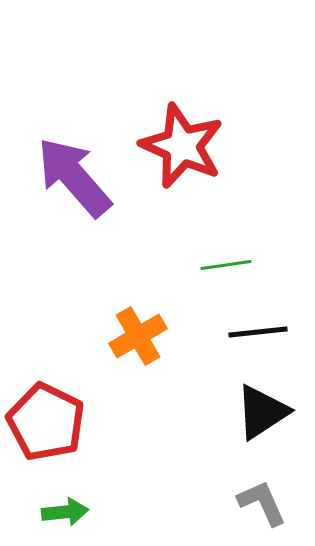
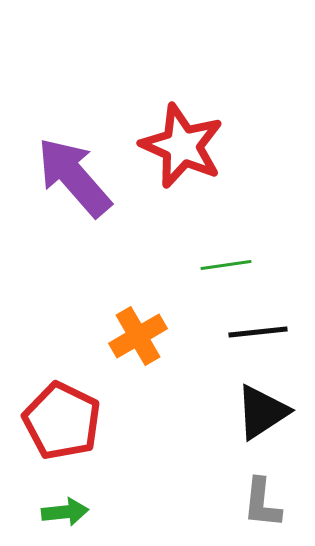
red pentagon: moved 16 px right, 1 px up
gray L-shape: rotated 150 degrees counterclockwise
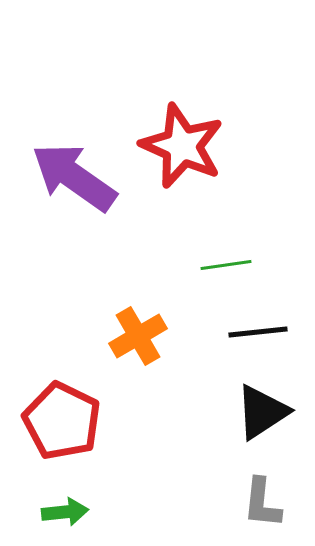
purple arrow: rotated 14 degrees counterclockwise
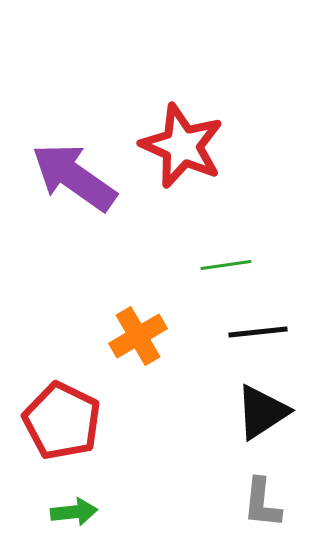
green arrow: moved 9 px right
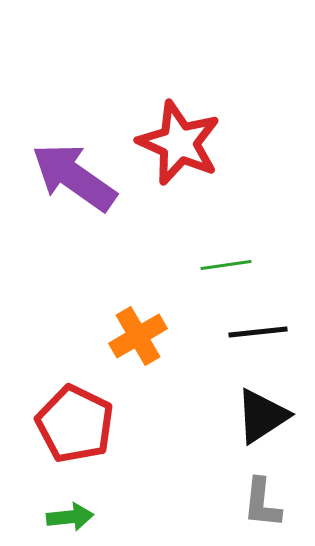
red star: moved 3 px left, 3 px up
black triangle: moved 4 px down
red pentagon: moved 13 px right, 3 px down
green arrow: moved 4 px left, 5 px down
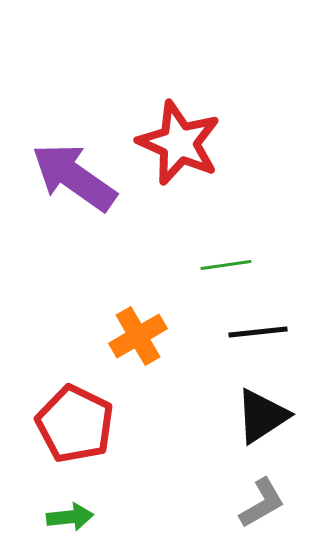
gray L-shape: rotated 126 degrees counterclockwise
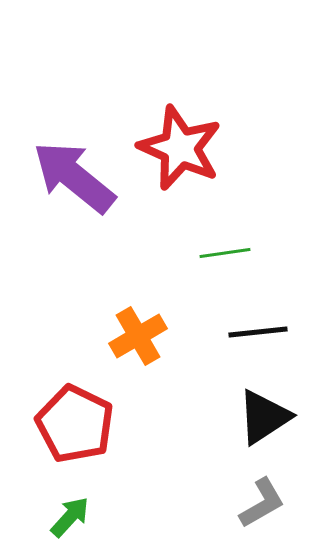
red star: moved 1 px right, 5 px down
purple arrow: rotated 4 degrees clockwise
green line: moved 1 px left, 12 px up
black triangle: moved 2 px right, 1 px down
green arrow: rotated 42 degrees counterclockwise
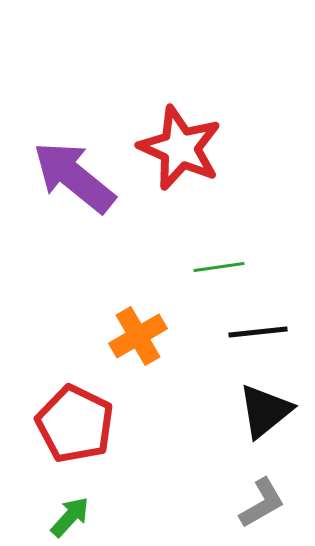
green line: moved 6 px left, 14 px down
black triangle: moved 1 px right, 6 px up; rotated 6 degrees counterclockwise
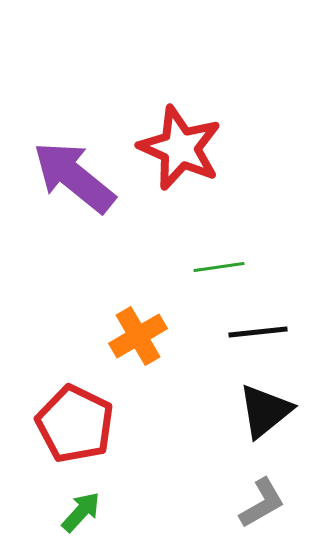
green arrow: moved 11 px right, 5 px up
